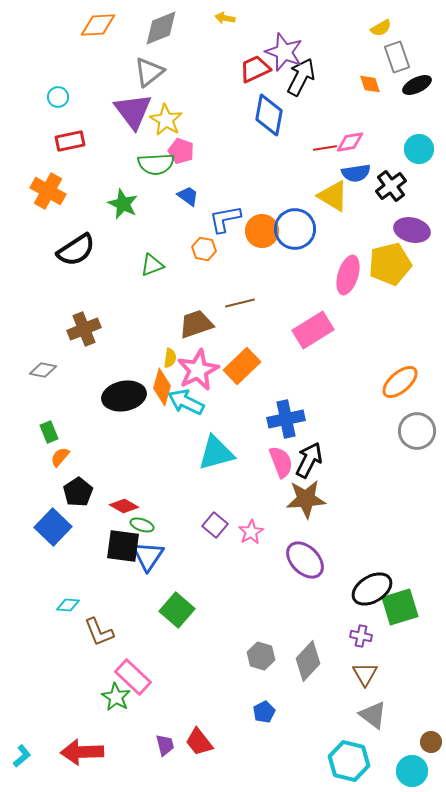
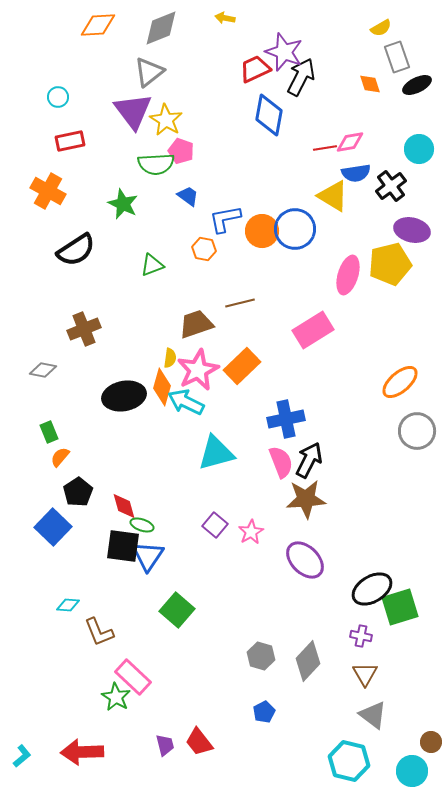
red diamond at (124, 506): rotated 44 degrees clockwise
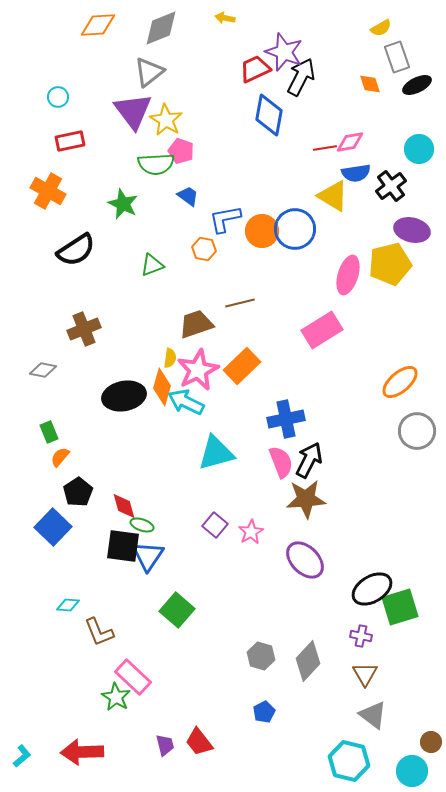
pink rectangle at (313, 330): moved 9 px right
